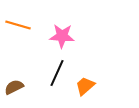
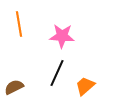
orange line: moved 1 px right, 1 px up; rotated 65 degrees clockwise
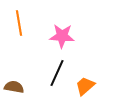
orange line: moved 1 px up
brown semicircle: rotated 36 degrees clockwise
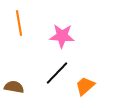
black line: rotated 20 degrees clockwise
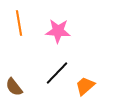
pink star: moved 4 px left, 5 px up
brown semicircle: rotated 138 degrees counterclockwise
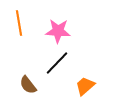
black line: moved 10 px up
brown semicircle: moved 14 px right, 2 px up
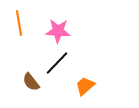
brown semicircle: moved 3 px right, 3 px up
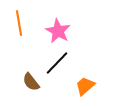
pink star: rotated 25 degrees clockwise
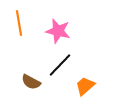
pink star: rotated 15 degrees counterclockwise
black line: moved 3 px right, 2 px down
brown semicircle: rotated 24 degrees counterclockwise
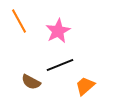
orange line: moved 2 px up; rotated 20 degrees counterclockwise
pink star: rotated 30 degrees clockwise
black line: rotated 24 degrees clockwise
